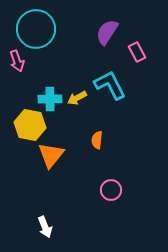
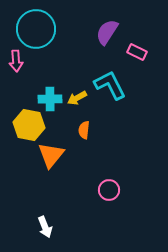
pink rectangle: rotated 36 degrees counterclockwise
pink arrow: moved 1 px left; rotated 15 degrees clockwise
yellow hexagon: moved 1 px left
orange semicircle: moved 13 px left, 10 px up
pink circle: moved 2 px left
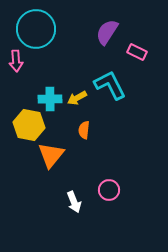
white arrow: moved 29 px right, 25 px up
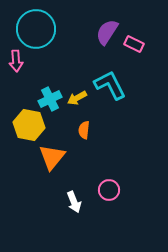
pink rectangle: moved 3 px left, 8 px up
cyan cross: rotated 25 degrees counterclockwise
orange triangle: moved 1 px right, 2 px down
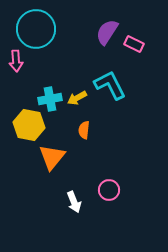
cyan cross: rotated 15 degrees clockwise
